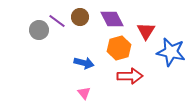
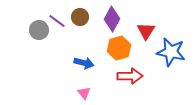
purple diamond: rotated 55 degrees clockwise
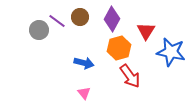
red arrow: rotated 55 degrees clockwise
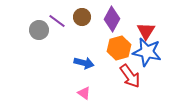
brown circle: moved 2 px right
blue star: moved 24 px left
pink triangle: rotated 16 degrees counterclockwise
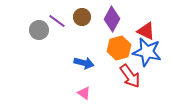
red triangle: rotated 36 degrees counterclockwise
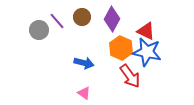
purple line: rotated 12 degrees clockwise
orange hexagon: moved 2 px right; rotated 20 degrees counterclockwise
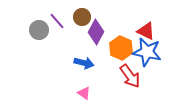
purple diamond: moved 16 px left, 13 px down
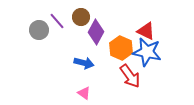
brown circle: moved 1 px left
